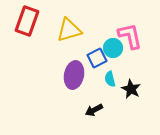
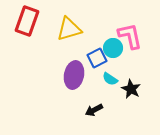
yellow triangle: moved 1 px up
cyan semicircle: rotated 42 degrees counterclockwise
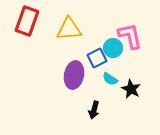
yellow triangle: rotated 12 degrees clockwise
black arrow: rotated 48 degrees counterclockwise
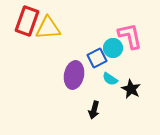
yellow triangle: moved 21 px left, 1 px up
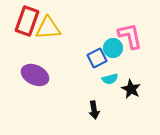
purple ellipse: moved 39 px left; rotated 76 degrees counterclockwise
cyan semicircle: rotated 49 degrees counterclockwise
black arrow: rotated 24 degrees counterclockwise
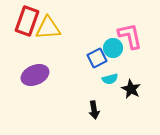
purple ellipse: rotated 48 degrees counterclockwise
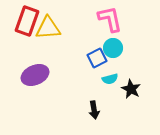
pink L-shape: moved 20 px left, 17 px up
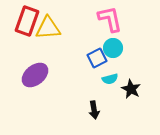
purple ellipse: rotated 16 degrees counterclockwise
